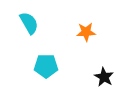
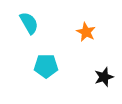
orange star: rotated 30 degrees clockwise
black star: rotated 24 degrees clockwise
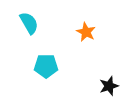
black star: moved 5 px right, 9 px down
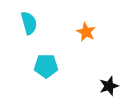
cyan semicircle: rotated 15 degrees clockwise
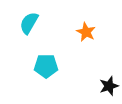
cyan semicircle: rotated 135 degrees counterclockwise
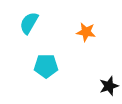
orange star: rotated 18 degrees counterclockwise
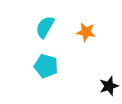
cyan semicircle: moved 16 px right, 4 px down
cyan pentagon: rotated 15 degrees clockwise
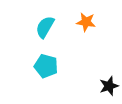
orange star: moved 10 px up
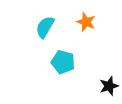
orange star: rotated 12 degrees clockwise
cyan pentagon: moved 17 px right, 4 px up
